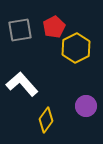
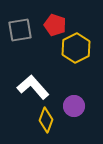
red pentagon: moved 1 px right, 2 px up; rotated 25 degrees counterclockwise
white L-shape: moved 11 px right, 3 px down
purple circle: moved 12 px left
yellow diamond: rotated 15 degrees counterclockwise
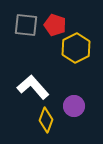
gray square: moved 6 px right, 5 px up; rotated 15 degrees clockwise
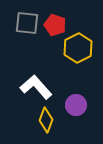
gray square: moved 1 px right, 2 px up
yellow hexagon: moved 2 px right
white L-shape: moved 3 px right
purple circle: moved 2 px right, 1 px up
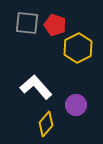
yellow diamond: moved 4 px down; rotated 20 degrees clockwise
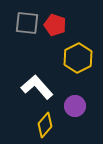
yellow hexagon: moved 10 px down
white L-shape: moved 1 px right
purple circle: moved 1 px left, 1 px down
yellow diamond: moved 1 px left, 1 px down
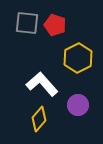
white L-shape: moved 5 px right, 3 px up
purple circle: moved 3 px right, 1 px up
yellow diamond: moved 6 px left, 6 px up
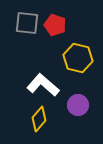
yellow hexagon: rotated 20 degrees counterclockwise
white L-shape: moved 1 px right, 1 px down; rotated 8 degrees counterclockwise
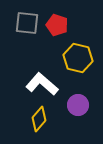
red pentagon: moved 2 px right
white L-shape: moved 1 px left, 1 px up
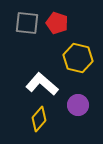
red pentagon: moved 2 px up
